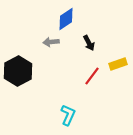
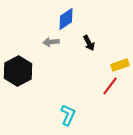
yellow rectangle: moved 2 px right, 1 px down
red line: moved 18 px right, 10 px down
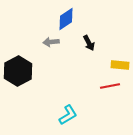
yellow rectangle: rotated 24 degrees clockwise
red line: rotated 42 degrees clockwise
cyan L-shape: rotated 35 degrees clockwise
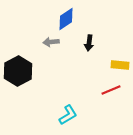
black arrow: rotated 35 degrees clockwise
red line: moved 1 px right, 4 px down; rotated 12 degrees counterclockwise
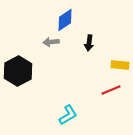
blue diamond: moved 1 px left, 1 px down
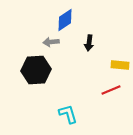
black hexagon: moved 18 px right, 1 px up; rotated 24 degrees clockwise
cyan L-shape: moved 1 px up; rotated 75 degrees counterclockwise
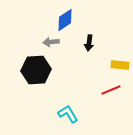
cyan L-shape: rotated 15 degrees counterclockwise
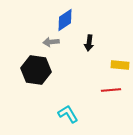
black hexagon: rotated 12 degrees clockwise
red line: rotated 18 degrees clockwise
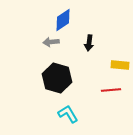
blue diamond: moved 2 px left
black hexagon: moved 21 px right, 8 px down; rotated 8 degrees clockwise
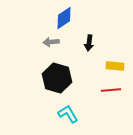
blue diamond: moved 1 px right, 2 px up
yellow rectangle: moved 5 px left, 1 px down
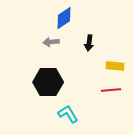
black hexagon: moved 9 px left, 4 px down; rotated 16 degrees counterclockwise
